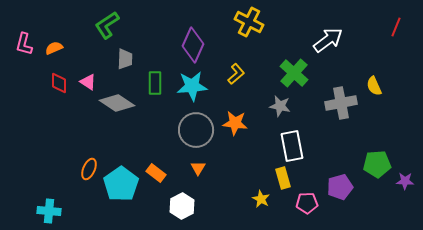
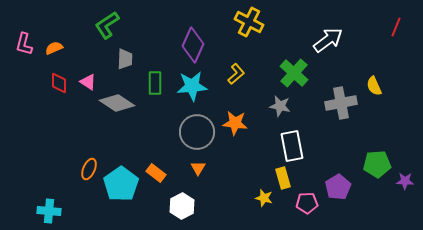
gray circle: moved 1 px right, 2 px down
purple pentagon: moved 2 px left; rotated 15 degrees counterclockwise
yellow star: moved 3 px right, 1 px up; rotated 12 degrees counterclockwise
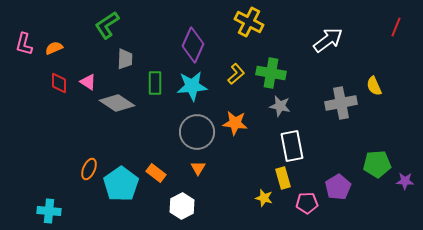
green cross: moved 23 px left; rotated 32 degrees counterclockwise
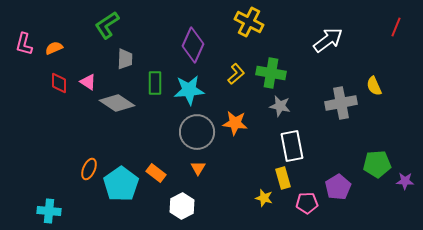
cyan star: moved 3 px left, 4 px down
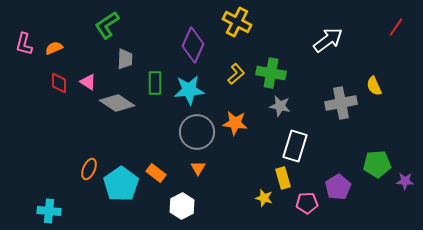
yellow cross: moved 12 px left
red line: rotated 12 degrees clockwise
white rectangle: moved 3 px right; rotated 28 degrees clockwise
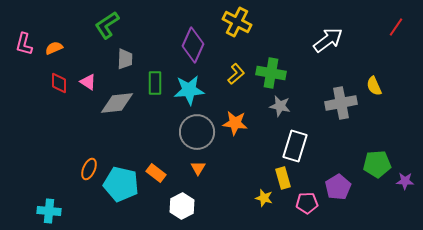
gray diamond: rotated 40 degrees counterclockwise
cyan pentagon: rotated 24 degrees counterclockwise
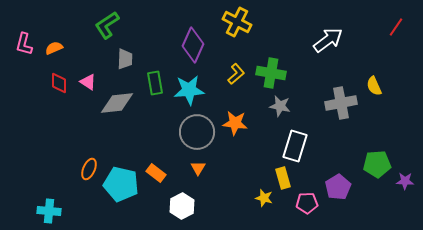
green rectangle: rotated 10 degrees counterclockwise
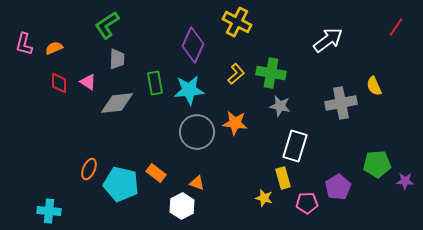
gray trapezoid: moved 8 px left
orange triangle: moved 1 px left, 15 px down; rotated 42 degrees counterclockwise
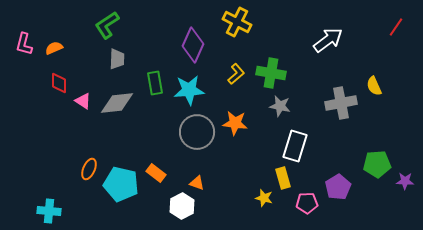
pink triangle: moved 5 px left, 19 px down
